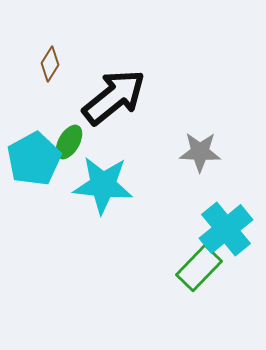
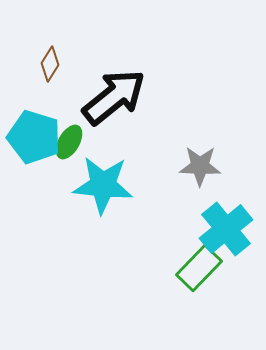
gray star: moved 14 px down
cyan pentagon: moved 22 px up; rotated 26 degrees counterclockwise
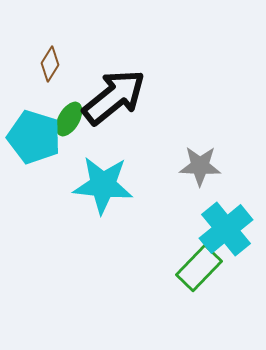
green ellipse: moved 23 px up
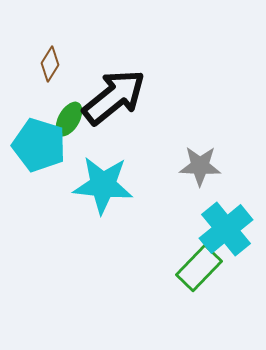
cyan pentagon: moved 5 px right, 8 px down
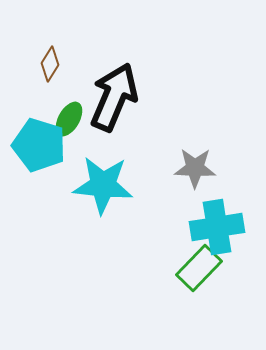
black arrow: rotated 28 degrees counterclockwise
gray star: moved 5 px left, 2 px down
cyan cross: moved 9 px left, 2 px up; rotated 30 degrees clockwise
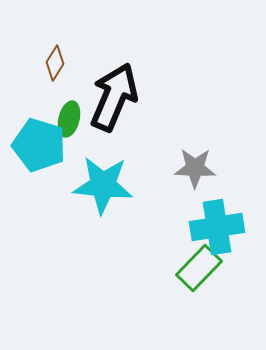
brown diamond: moved 5 px right, 1 px up
green ellipse: rotated 16 degrees counterclockwise
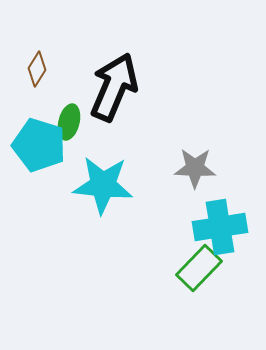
brown diamond: moved 18 px left, 6 px down
black arrow: moved 10 px up
green ellipse: moved 3 px down
cyan cross: moved 3 px right
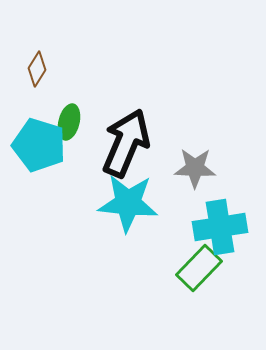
black arrow: moved 12 px right, 56 px down
cyan star: moved 25 px right, 18 px down
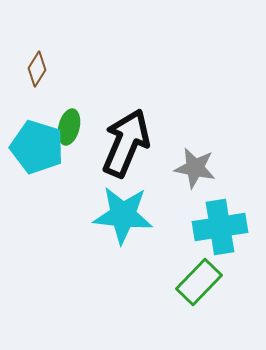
green ellipse: moved 5 px down
cyan pentagon: moved 2 px left, 2 px down
gray star: rotated 9 degrees clockwise
cyan star: moved 5 px left, 12 px down
green rectangle: moved 14 px down
